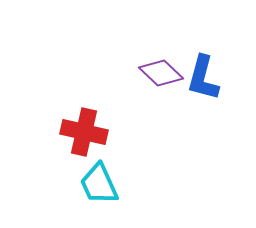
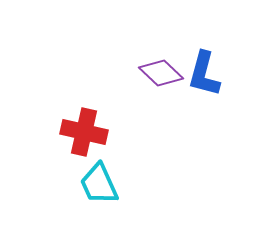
blue L-shape: moved 1 px right, 4 px up
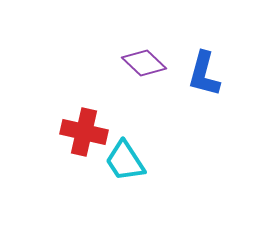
purple diamond: moved 17 px left, 10 px up
cyan trapezoid: moved 26 px right, 23 px up; rotated 9 degrees counterclockwise
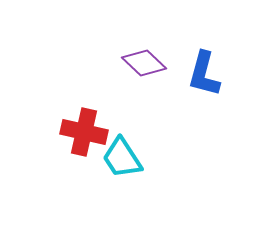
cyan trapezoid: moved 3 px left, 3 px up
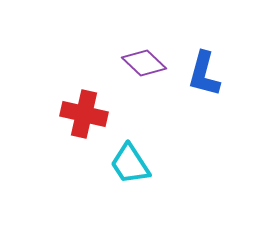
red cross: moved 18 px up
cyan trapezoid: moved 8 px right, 6 px down
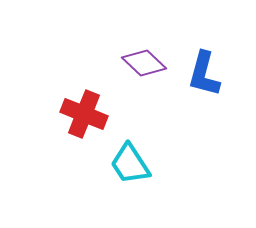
red cross: rotated 9 degrees clockwise
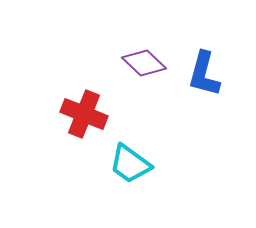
cyan trapezoid: rotated 21 degrees counterclockwise
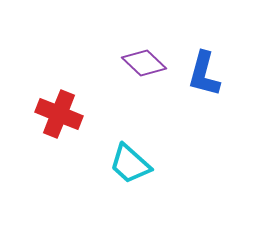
red cross: moved 25 px left
cyan trapezoid: rotated 6 degrees clockwise
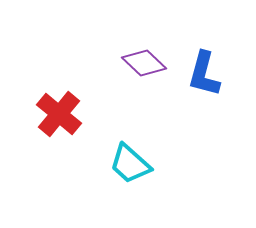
red cross: rotated 18 degrees clockwise
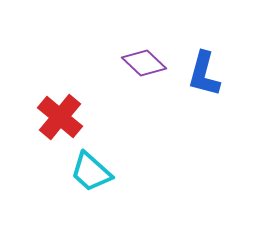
red cross: moved 1 px right, 3 px down
cyan trapezoid: moved 39 px left, 8 px down
